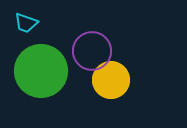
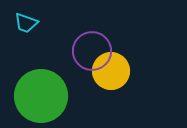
green circle: moved 25 px down
yellow circle: moved 9 px up
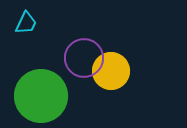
cyan trapezoid: rotated 85 degrees counterclockwise
purple circle: moved 8 px left, 7 px down
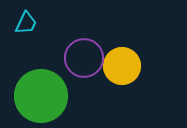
yellow circle: moved 11 px right, 5 px up
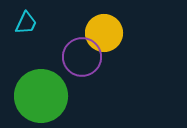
purple circle: moved 2 px left, 1 px up
yellow circle: moved 18 px left, 33 px up
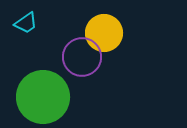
cyan trapezoid: rotated 30 degrees clockwise
green circle: moved 2 px right, 1 px down
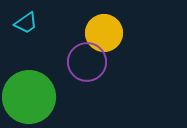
purple circle: moved 5 px right, 5 px down
green circle: moved 14 px left
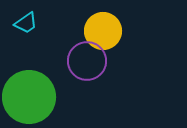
yellow circle: moved 1 px left, 2 px up
purple circle: moved 1 px up
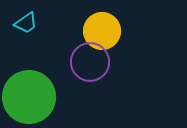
yellow circle: moved 1 px left
purple circle: moved 3 px right, 1 px down
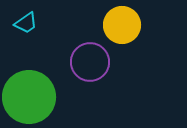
yellow circle: moved 20 px right, 6 px up
